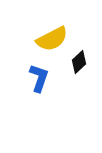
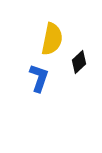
yellow semicircle: rotated 52 degrees counterclockwise
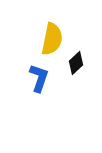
black diamond: moved 3 px left, 1 px down
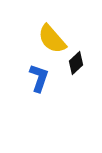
yellow semicircle: rotated 128 degrees clockwise
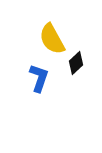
yellow semicircle: rotated 12 degrees clockwise
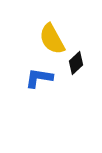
blue L-shape: rotated 100 degrees counterclockwise
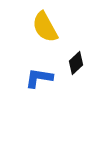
yellow semicircle: moved 7 px left, 12 px up
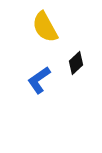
blue L-shape: moved 2 px down; rotated 44 degrees counterclockwise
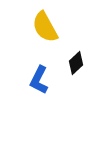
blue L-shape: rotated 28 degrees counterclockwise
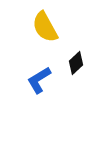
blue L-shape: rotated 32 degrees clockwise
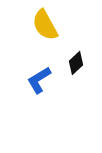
yellow semicircle: moved 2 px up
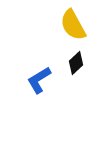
yellow semicircle: moved 28 px right
